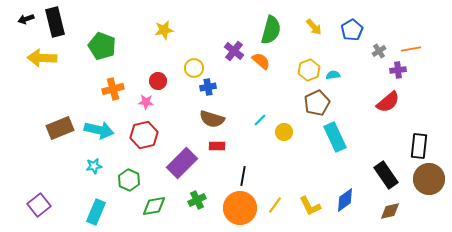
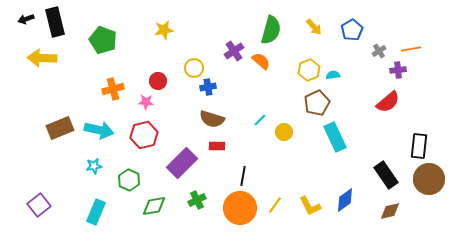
green pentagon at (102, 46): moved 1 px right, 6 px up
purple cross at (234, 51): rotated 18 degrees clockwise
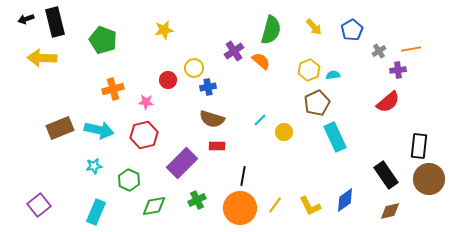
red circle at (158, 81): moved 10 px right, 1 px up
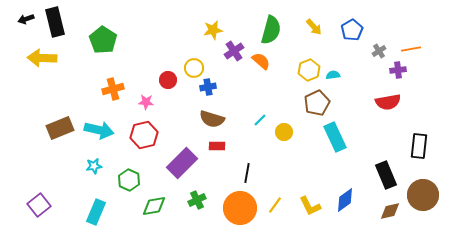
yellow star at (164, 30): moved 49 px right
green pentagon at (103, 40): rotated 12 degrees clockwise
red semicircle at (388, 102): rotated 30 degrees clockwise
black rectangle at (386, 175): rotated 12 degrees clockwise
black line at (243, 176): moved 4 px right, 3 px up
brown circle at (429, 179): moved 6 px left, 16 px down
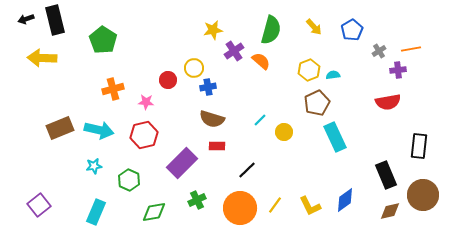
black rectangle at (55, 22): moved 2 px up
black line at (247, 173): moved 3 px up; rotated 36 degrees clockwise
green diamond at (154, 206): moved 6 px down
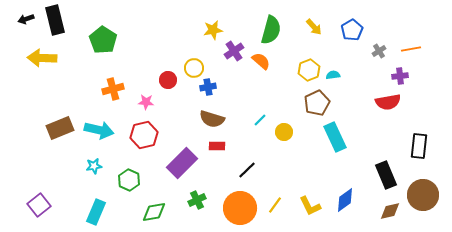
purple cross at (398, 70): moved 2 px right, 6 px down
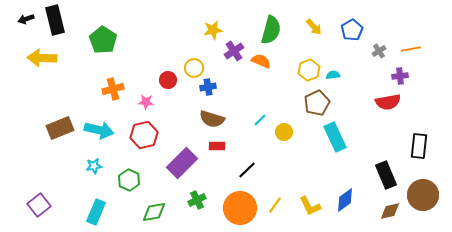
orange semicircle at (261, 61): rotated 18 degrees counterclockwise
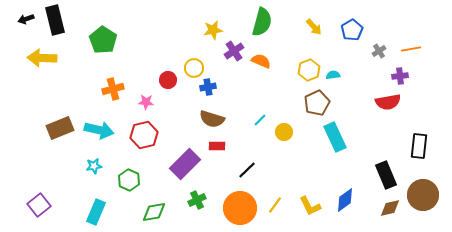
green semicircle at (271, 30): moved 9 px left, 8 px up
purple rectangle at (182, 163): moved 3 px right, 1 px down
brown diamond at (390, 211): moved 3 px up
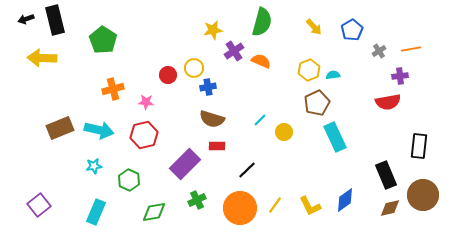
red circle at (168, 80): moved 5 px up
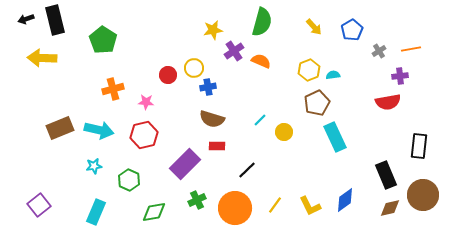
orange circle at (240, 208): moved 5 px left
